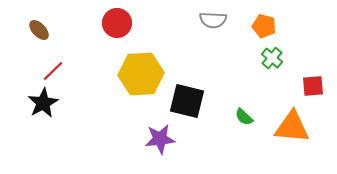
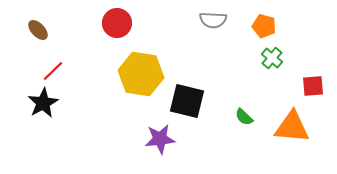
brown ellipse: moved 1 px left
yellow hexagon: rotated 12 degrees clockwise
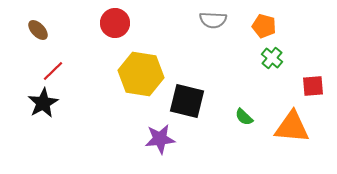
red circle: moved 2 px left
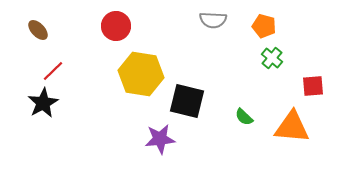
red circle: moved 1 px right, 3 px down
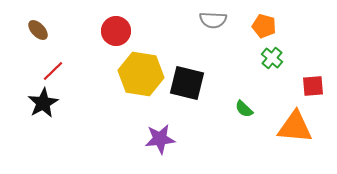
red circle: moved 5 px down
black square: moved 18 px up
green semicircle: moved 8 px up
orange triangle: moved 3 px right
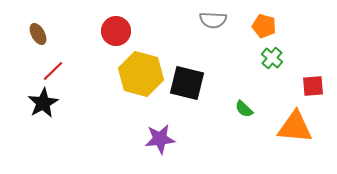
brown ellipse: moved 4 px down; rotated 15 degrees clockwise
yellow hexagon: rotated 6 degrees clockwise
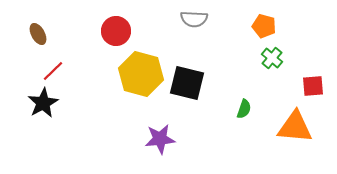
gray semicircle: moved 19 px left, 1 px up
green semicircle: rotated 114 degrees counterclockwise
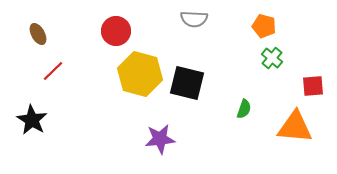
yellow hexagon: moved 1 px left
black star: moved 11 px left, 17 px down; rotated 12 degrees counterclockwise
